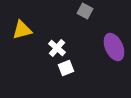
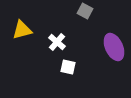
white cross: moved 6 px up
white square: moved 2 px right, 1 px up; rotated 35 degrees clockwise
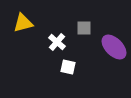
gray square: moved 1 px left, 17 px down; rotated 28 degrees counterclockwise
yellow triangle: moved 1 px right, 7 px up
purple ellipse: rotated 20 degrees counterclockwise
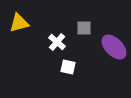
yellow triangle: moved 4 px left
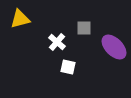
yellow triangle: moved 1 px right, 4 px up
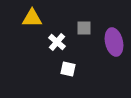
yellow triangle: moved 12 px right, 1 px up; rotated 15 degrees clockwise
purple ellipse: moved 5 px up; rotated 32 degrees clockwise
white square: moved 2 px down
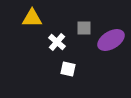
purple ellipse: moved 3 px left, 2 px up; rotated 72 degrees clockwise
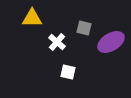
gray square: rotated 14 degrees clockwise
purple ellipse: moved 2 px down
white square: moved 3 px down
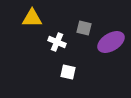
white cross: rotated 18 degrees counterclockwise
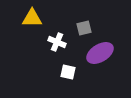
gray square: rotated 28 degrees counterclockwise
purple ellipse: moved 11 px left, 11 px down
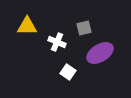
yellow triangle: moved 5 px left, 8 px down
white square: rotated 21 degrees clockwise
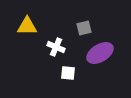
white cross: moved 1 px left, 5 px down
white square: moved 1 px down; rotated 28 degrees counterclockwise
